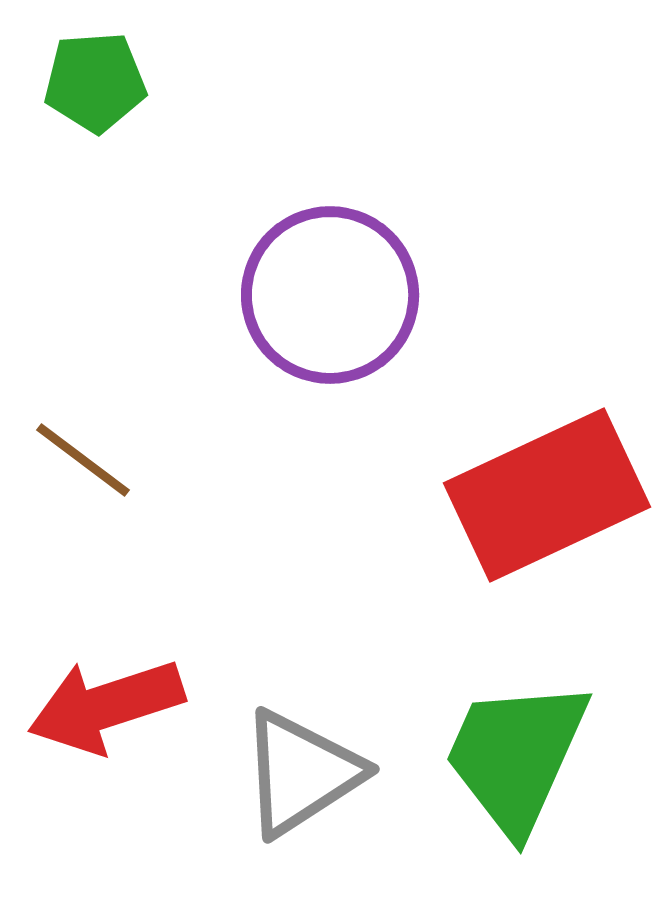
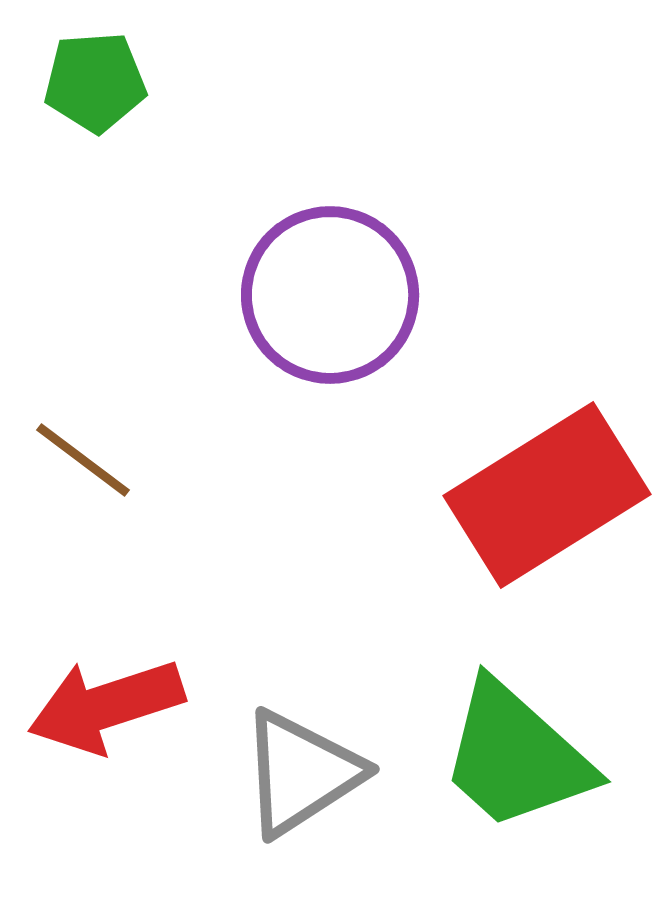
red rectangle: rotated 7 degrees counterclockwise
green trapezoid: rotated 72 degrees counterclockwise
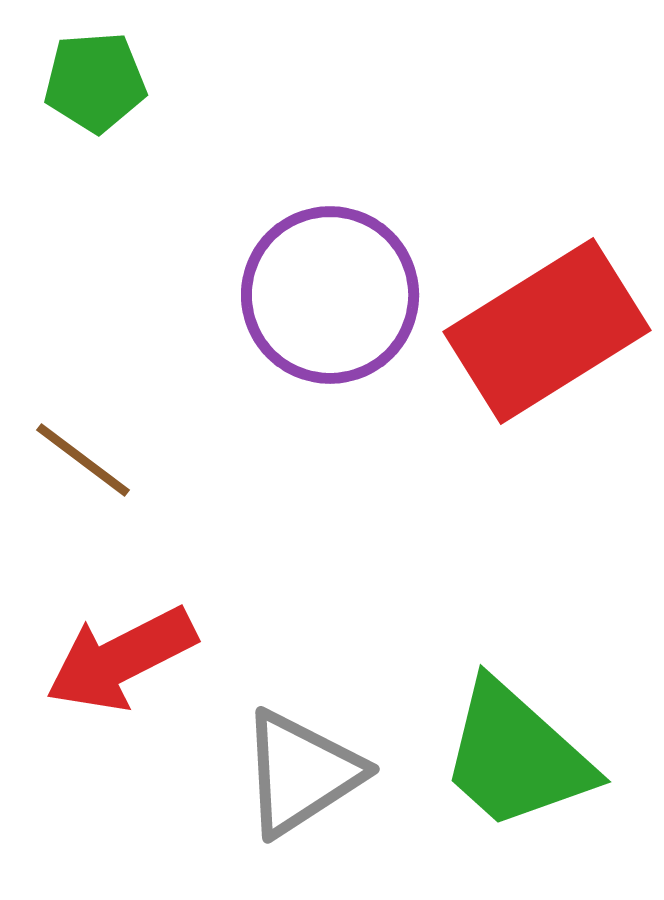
red rectangle: moved 164 px up
red arrow: moved 15 px right, 47 px up; rotated 9 degrees counterclockwise
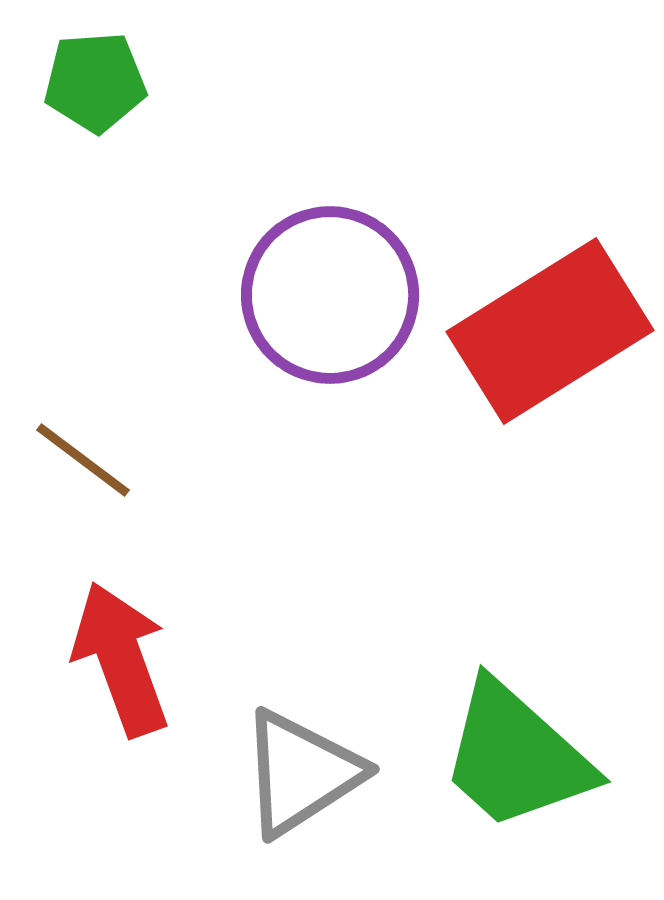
red rectangle: moved 3 px right
red arrow: rotated 97 degrees clockwise
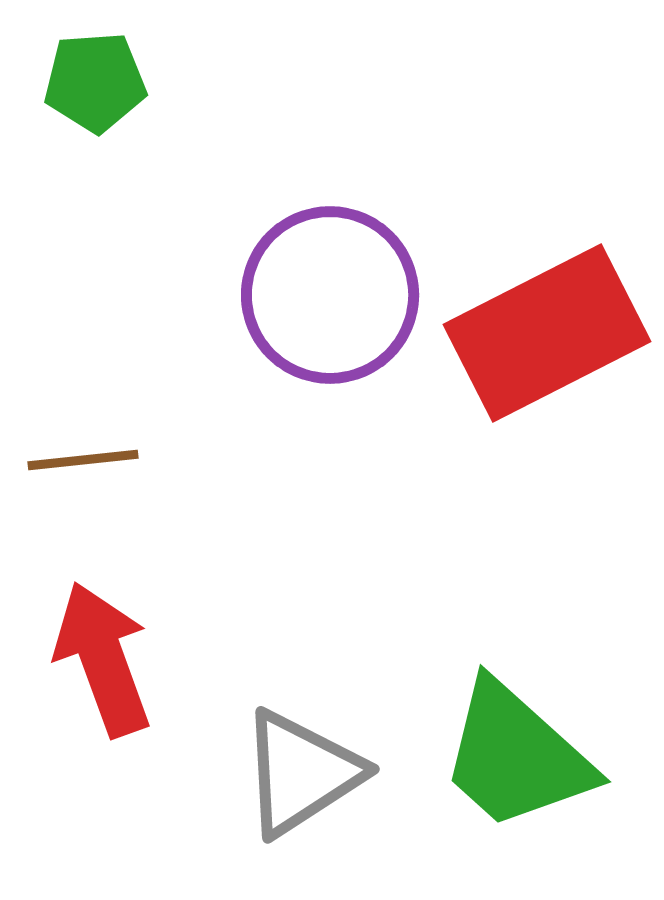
red rectangle: moved 3 px left, 2 px down; rotated 5 degrees clockwise
brown line: rotated 43 degrees counterclockwise
red arrow: moved 18 px left
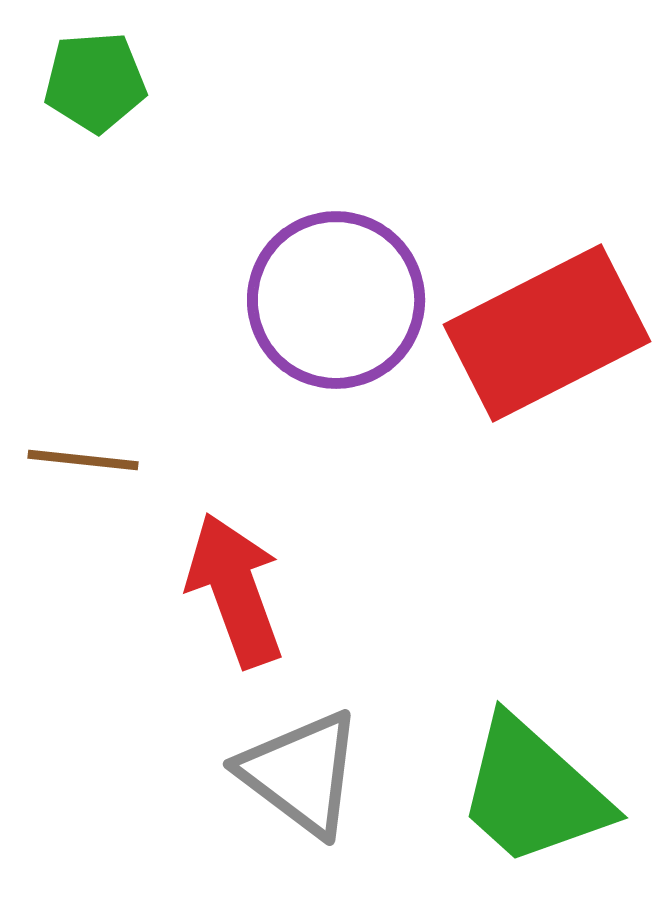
purple circle: moved 6 px right, 5 px down
brown line: rotated 12 degrees clockwise
red arrow: moved 132 px right, 69 px up
green trapezoid: moved 17 px right, 36 px down
gray triangle: rotated 50 degrees counterclockwise
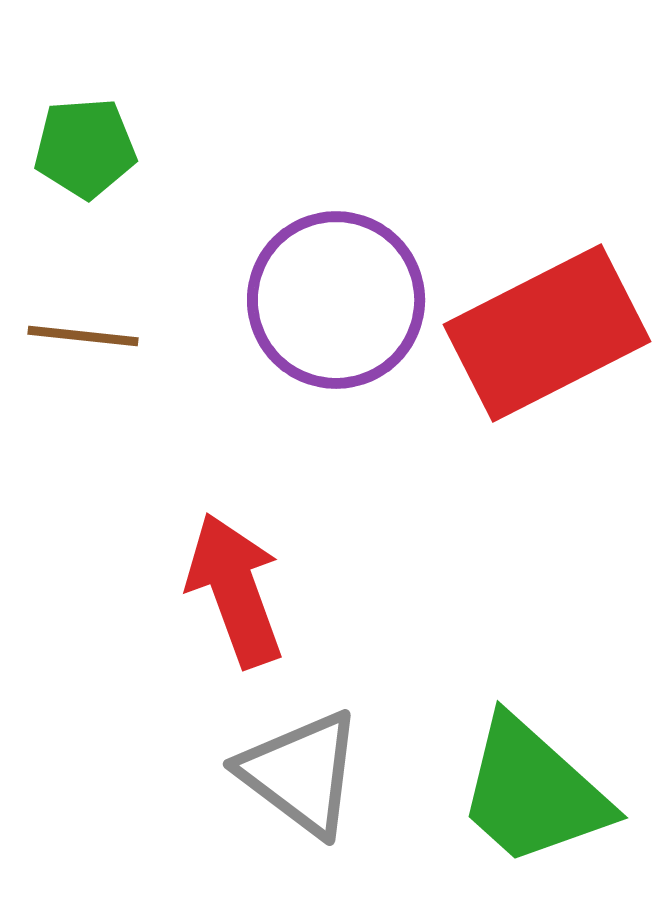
green pentagon: moved 10 px left, 66 px down
brown line: moved 124 px up
